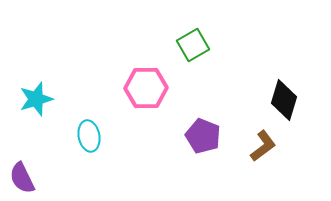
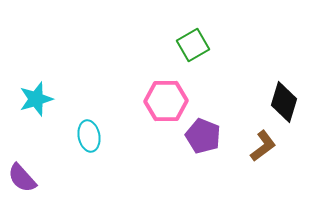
pink hexagon: moved 20 px right, 13 px down
black diamond: moved 2 px down
purple semicircle: rotated 16 degrees counterclockwise
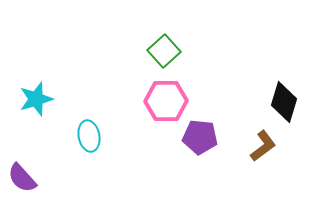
green square: moved 29 px left, 6 px down; rotated 12 degrees counterclockwise
purple pentagon: moved 3 px left, 1 px down; rotated 16 degrees counterclockwise
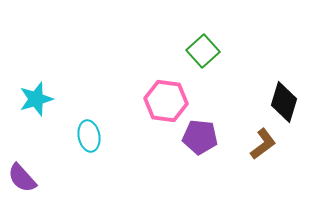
green square: moved 39 px right
pink hexagon: rotated 9 degrees clockwise
brown L-shape: moved 2 px up
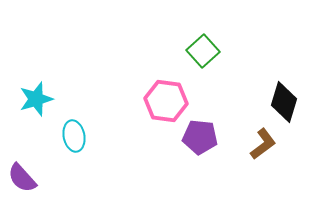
cyan ellipse: moved 15 px left
